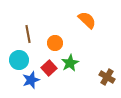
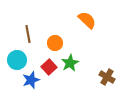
cyan circle: moved 2 px left
red square: moved 1 px up
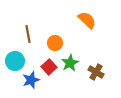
cyan circle: moved 2 px left, 1 px down
brown cross: moved 11 px left, 5 px up
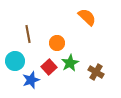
orange semicircle: moved 3 px up
orange circle: moved 2 px right
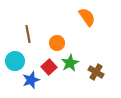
orange semicircle: rotated 12 degrees clockwise
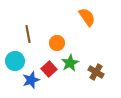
red square: moved 2 px down
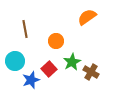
orange semicircle: rotated 90 degrees counterclockwise
brown line: moved 3 px left, 5 px up
orange circle: moved 1 px left, 2 px up
green star: moved 2 px right, 1 px up
brown cross: moved 5 px left
